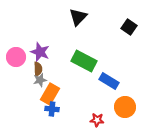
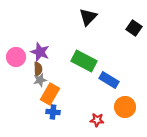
black triangle: moved 10 px right
black square: moved 5 px right, 1 px down
blue rectangle: moved 1 px up
blue cross: moved 1 px right, 3 px down
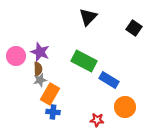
pink circle: moved 1 px up
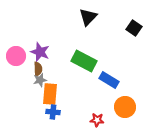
orange rectangle: rotated 25 degrees counterclockwise
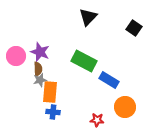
orange rectangle: moved 2 px up
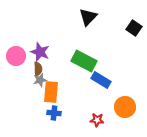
blue rectangle: moved 8 px left
orange rectangle: moved 1 px right
blue cross: moved 1 px right, 1 px down
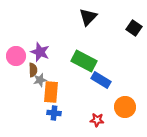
brown semicircle: moved 5 px left, 1 px down
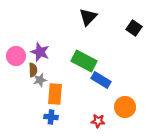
orange rectangle: moved 4 px right, 2 px down
blue cross: moved 3 px left, 4 px down
red star: moved 1 px right, 1 px down
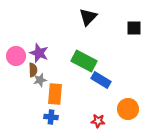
black square: rotated 35 degrees counterclockwise
purple star: moved 1 px left, 1 px down
orange circle: moved 3 px right, 2 px down
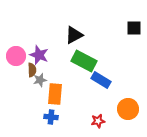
black triangle: moved 14 px left, 18 px down; rotated 18 degrees clockwise
purple star: moved 2 px down
brown semicircle: moved 1 px left
red star: rotated 16 degrees counterclockwise
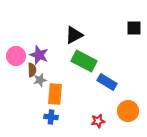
blue rectangle: moved 6 px right, 2 px down
orange circle: moved 2 px down
